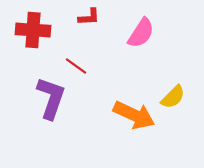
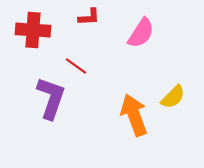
orange arrow: rotated 135 degrees counterclockwise
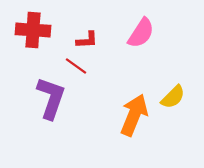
red L-shape: moved 2 px left, 23 px down
orange arrow: rotated 42 degrees clockwise
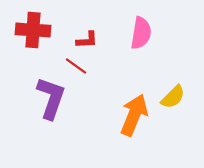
pink semicircle: rotated 24 degrees counterclockwise
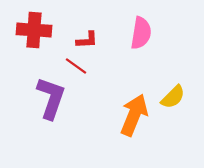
red cross: moved 1 px right
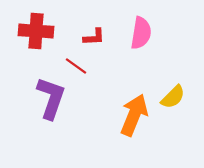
red cross: moved 2 px right, 1 px down
red L-shape: moved 7 px right, 3 px up
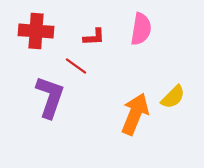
pink semicircle: moved 4 px up
purple L-shape: moved 1 px left, 1 px up
orange arrow: moved 1 px right, 1 px up
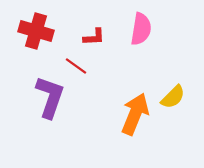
red cross: rotated 12 degrees clockwise
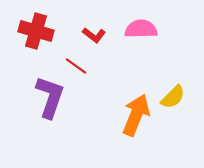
pink semicircle: rotated 100 degrees counterclockwise
red L-shape: moved 2 px up; rotated 40 degrees clockwise
orange arrow: moved 1 px right, 1 px down
